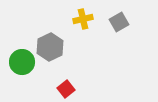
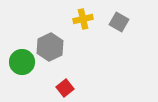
gray square: rotated 30 degrees counterclockwise
red square: moved 1 px left, 1 px up
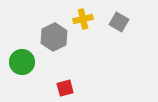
gray hexagon: moved 4 px right, 10 px up
red square: rotated 24 degrees clockwise
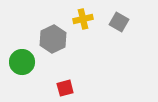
gray hexagon: moved 1 px left, 2 px down
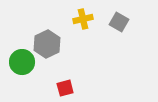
gray hexagon: moved 6 px left, 5 px down
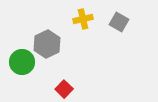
red square: moved 1 px left, 1 px down; rotated 30 degrees counterclockwise
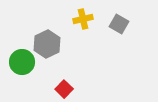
gray square: moved 2 px down
